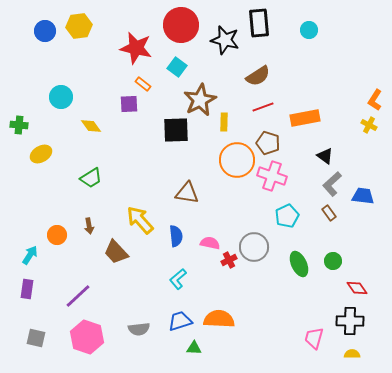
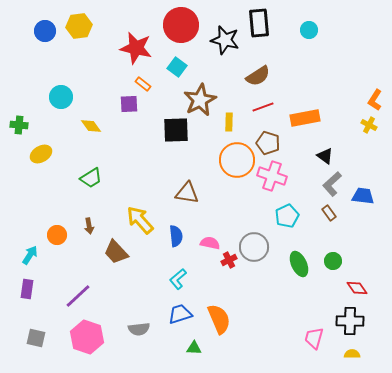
yellow rectangle at (224, 122): moved 5 px right
orange semicircle at (219, 319): rotated 64 degrees clockwise
blue trapezoid at (180, 321): moved 7 px up
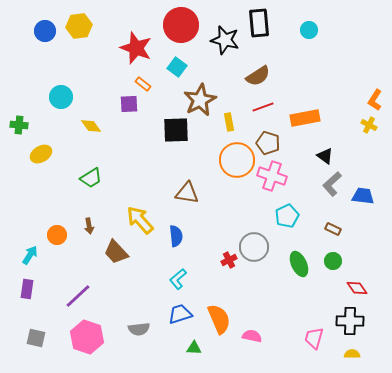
red star at (136, 48): rotated 8 degrees clockwise
yellow rectangle at (229, 122): rotated 12 degrees counterclockwise
brown rectangle at (329, 213): moved 4 px right, 16 px down; rotated 28 degrees counterclockwise
pink semicircle at (210, 243): moved 42 px right, 93 px down
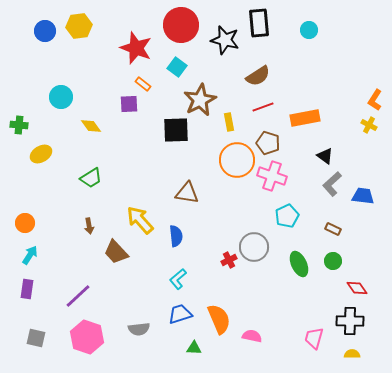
orange circle at (57, 235): moved 32 px left, 12 px up
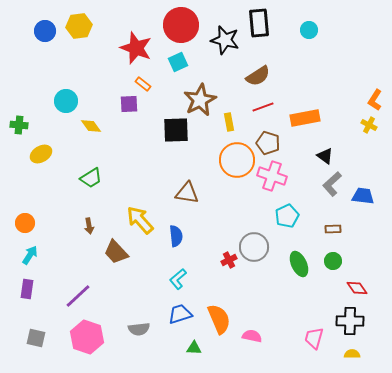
cyan square at (177, 67): moved 1 px right, 5 px up; rotated 30 degrees clockwise
cyan circle at (61, 97): moved 5 px right, 4 px down
brown rectangle at (333, 229): rotated 28 degrees counterclockwise
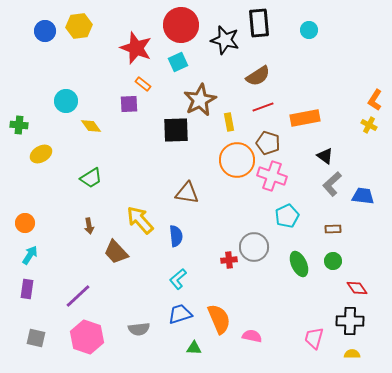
red cross at (229, 260): rotated 21 degrees clockwise
